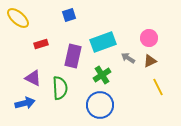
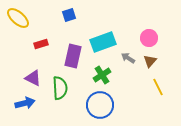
brown triangle: rotated 24 degrees counterclockwise
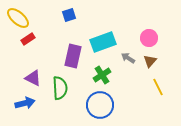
red rectangle: moved 13 px left, 5 px up; rotated 16 degrees counterclockwise
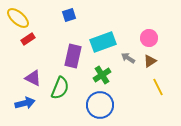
brown triangle: rotated 16 degrees clockwise
green semicircle: rotated 25 degrees clockwise
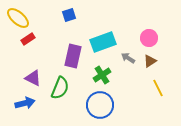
yellow line: moved 1 px down
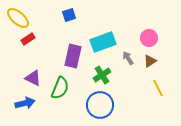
gray arrow: rotated 24 degrees clockwise
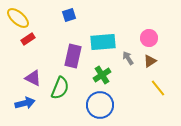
cyan rectangle: rotated 15 degrees clockwise
yellow line: rotated 12 degrees counterclockwise
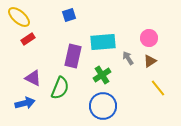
yellow ellipse: moved 1 px right, 1 px up
blue circle: moved 3 px right, 1 px down
